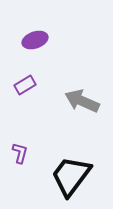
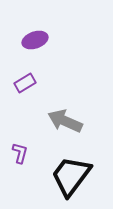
purple rectangle: moved 2 px up
gray arrow: moved 17 px left, 20 px down
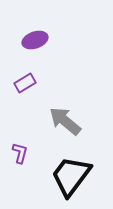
gray arrow: rotated 16 degrees clockwise
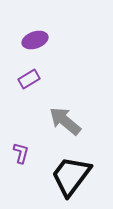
purple rectangle: moved 4 px right, 4 px up
purple L-shape: moved 1 px right
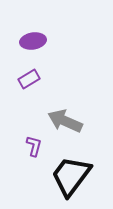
purple ellipse: moved 2 px left, 1 px down; rotated 10 degrees clockwise
gray arrow: rotated 16 degrees counterclockwise
purple L-shape: moved 13 px right, 7 px up
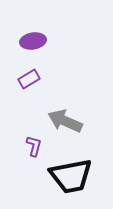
black trapezoid: rotated 138 degrees counterclockwise
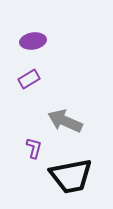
purple L-shape: moved 2 px down
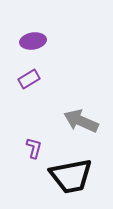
gray arrow: moved 16 px right
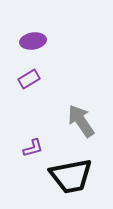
gray arrow: rotated 32 degrees clockwise
purple L-shape: moved 1 px left; rotated 60 degrees clockwise
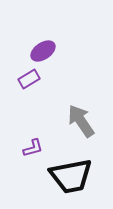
purple ellipse: moved 10 px right, 10 px down; rotated 25 degrees counterclockwise
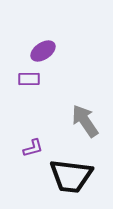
purple rectangle: rotated 30 degrees clockwise
gray arrow: moved 4 px right
black trapezoid: rotated 18 degrees clockwise
